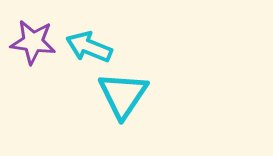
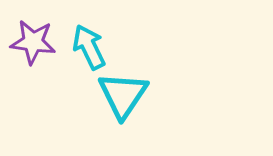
cyan arrow: rotated 42 degrees clockwise
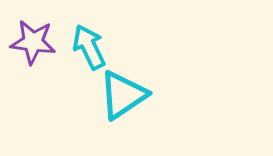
cyan triangle: rotated 22 degrees clockwise
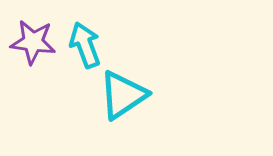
cyan arrow: moved 4 px left, 2 px up; rotated 6 degrees clockwise
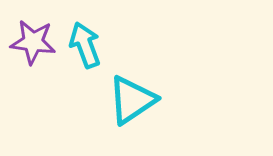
cyan triangle: moved 9 px right, 5 px down
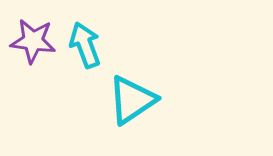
purple star: moved 1 px up
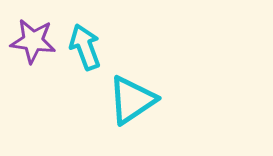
cyan arrow: moved 2 px down
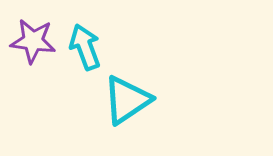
cyan triangle: moved 5 px left
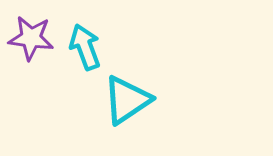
purple star: moved 2 px left, 3 px up
